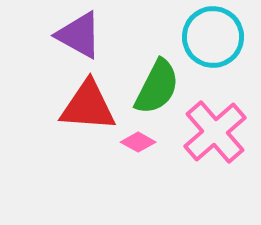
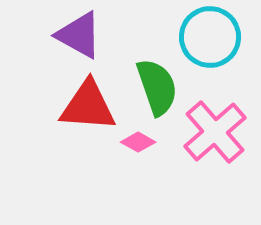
cyan circle: moved 3 px left
green semicircle: rotated 46 degrees counterclockwise
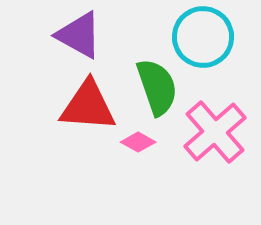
cyan circle: moved 7 px left
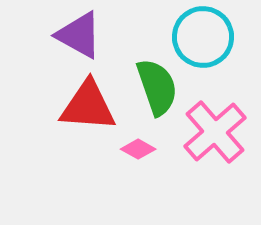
pink diamond: moved 7 px down
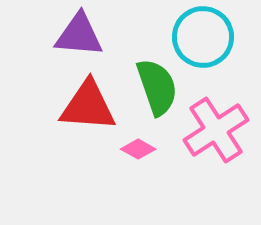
purple triangle: rotated 24 degrees counterclockwise
pink cross: moved 1 px right, 2 px up; rotated 8 degrees clockwise
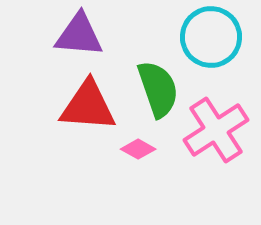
cyan circle: moved 8 px right
green semicircle: moved 1 px right, 2 px down
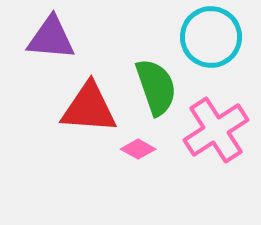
purple triangle: moved 28 px left, 3 px down
green semicircle: moved 2 px left, 2 px up
red triangle: moved 1 px right, 2 px down
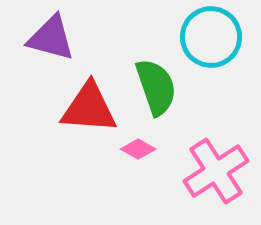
purple triangle: rotated 10 degrees clockwise
pink cross: moved 41 px down
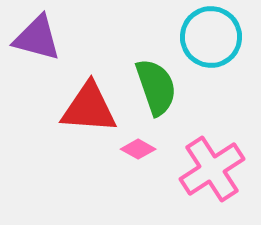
purple triangle: moved 14 px left
pink cross: moved 4 px left, 2 px up
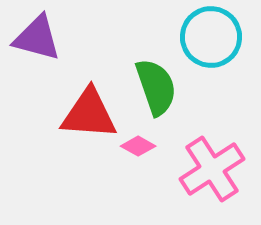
red triangle: moved 6 px down
pink diamond: moved 3 px up
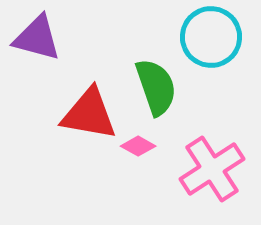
red triangle: rotated 6 degrees clockwise
